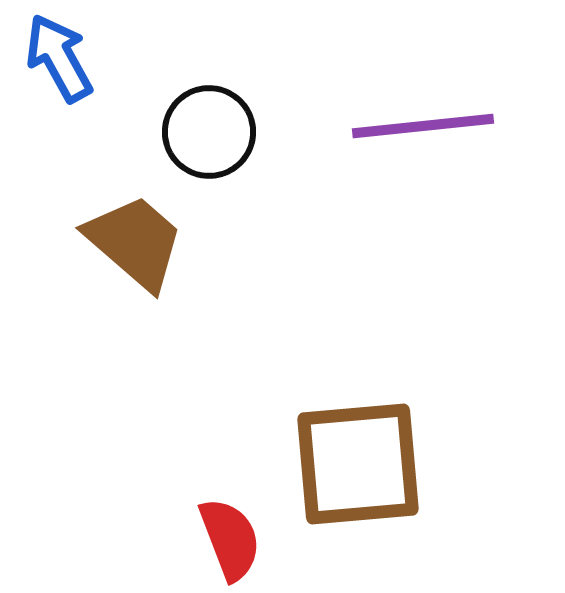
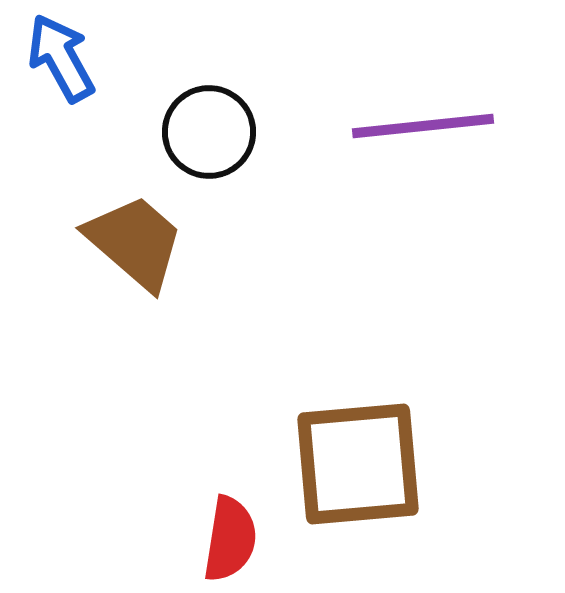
blue arrow: moved 2 px right
red semicircle: rotated 30 degrees clockwise
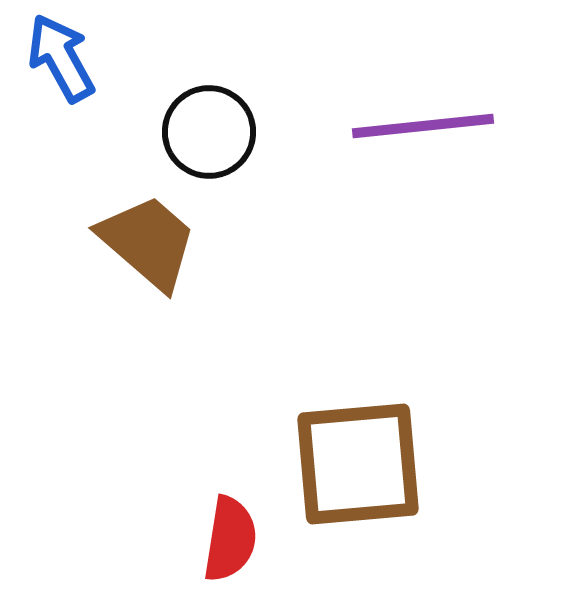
brown trapezoid: moved 13 px right
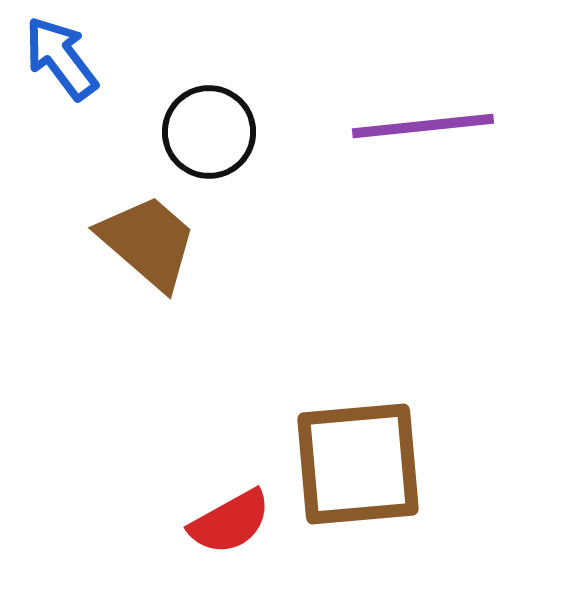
blue arrow: rotated 8 degrees counterclockwise
red semicircle: moved 17 px up; rotated 52 degrees clockwise
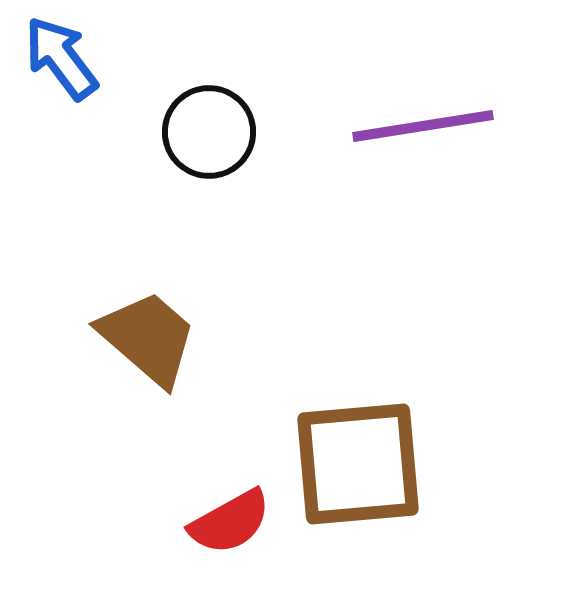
purple line: rotated 3 degrees counterclockwise
brown trapezoid: moved 96 px down
